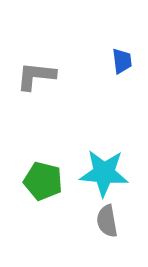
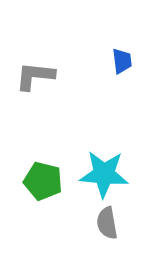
gray L-shape: moved 1 px left
cyan star: moved 1 px down
gray semicircle: moved 2 px down
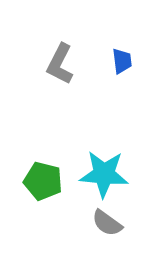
gray L-shape: moved 25 px right, 12 px up; rotated 69 degrees counterclockwise
gray semicircle: rotated 44 degrees counterclockwise
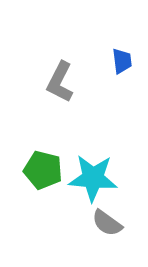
gray L-shape: moved 18 px down
cyan star: moved 11 px left, 4 px down
green pentagon: moved 11 px up
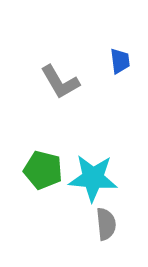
blue trapezoid: moved 2 px left
gray L-shape: rotated 57 degrees counterclockwise
gray semicircle: moved 1 px left, 1 px down; rotated 132 degrees counterclockwise
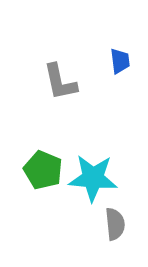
gray L-shape: rotated 18 degrees clockwise
green pentagon: rotated 9 degrees clockwise
gray semicircle: moved 9 px right
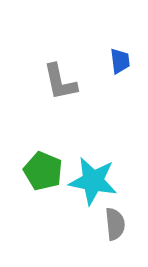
green pentagon: moved 1 px down
cyan star: moved 3 px down; rotated 6 degrees clockwise
